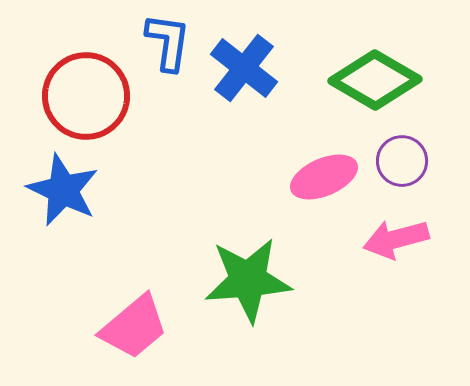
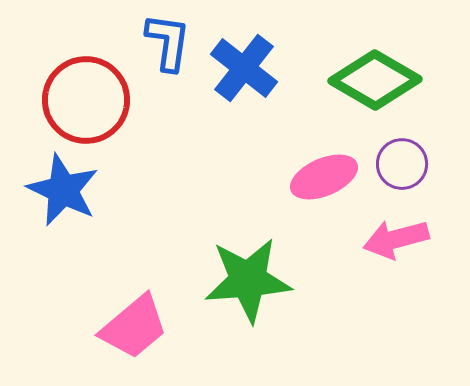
red circle: moved 4 px down
purple circle: moved 3 px down
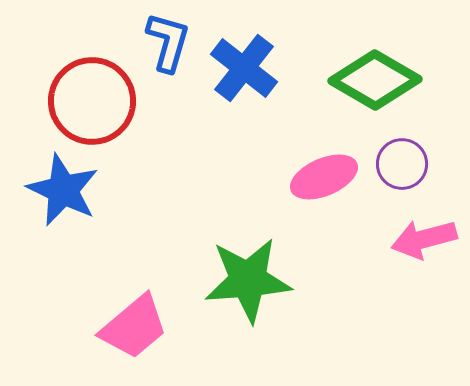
blue L-shape: rotated 8 degrees clockwise
red circle: moved 6 px right, 1 px down
pink arrow: moved 28 px right
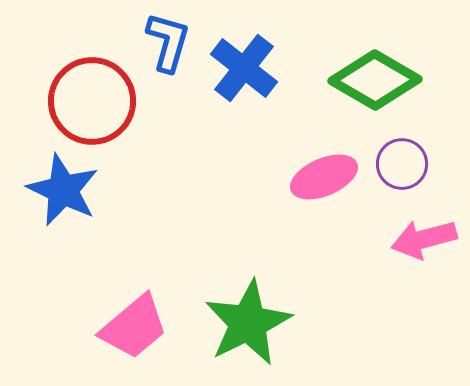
green star: moved 43 px down; rotated 22 degrees counterclockwise
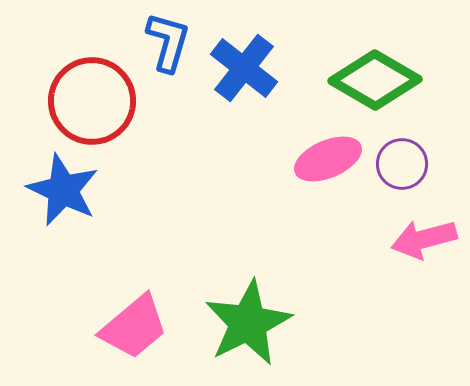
pink ellipse: moved 4 px right, 18 px up
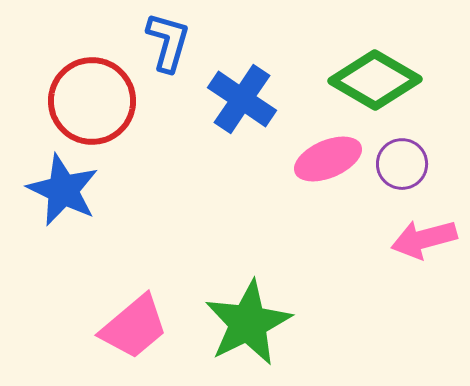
blue cross: moved 2 px left, 31 px down; rotated 4 degrees counterclockwise
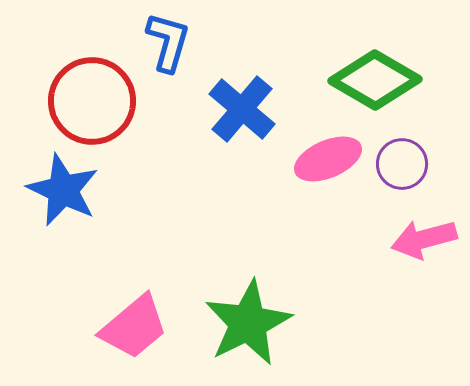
blue cross: moved 10 px down; rotated 6 degrees clockwise
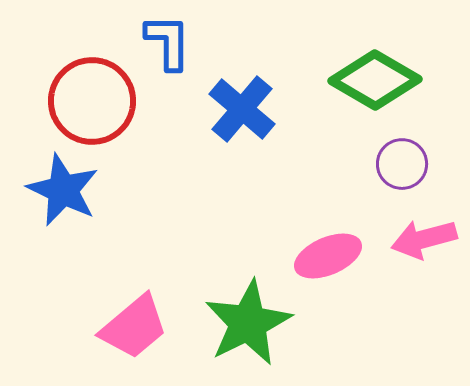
blue L-shape: rotated 16 degrees counterclockwise
pink ellipse: moved 97 px down
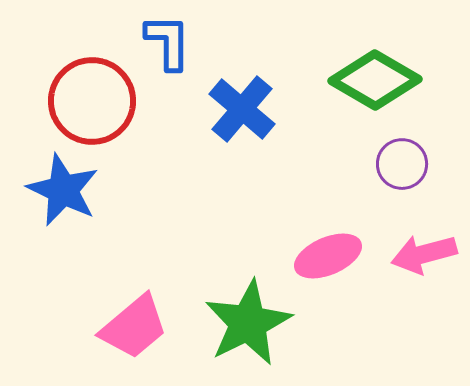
pink arrow: moved 15 px down
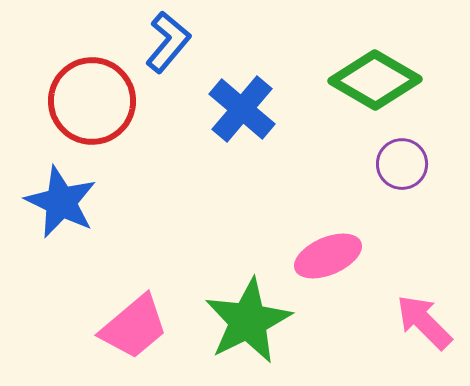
blue L-shape: rotated 40 degrees clockwise
blue star: moved 2 px left, 12 px down
pink arrow: moved 68 px down; rotated 60 degrees clockwise
green star: moved 2 px up
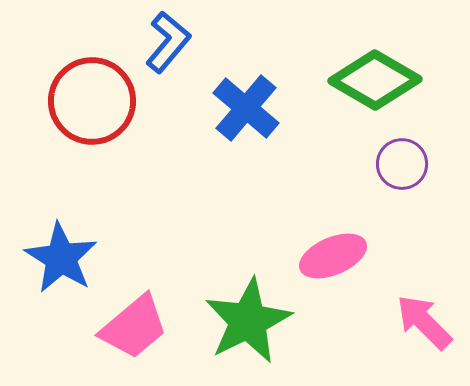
blue cross: moved 4 px right, 1 px up
blue star: moved 56 px down; rotated 6 degrees clockwise
pink ellipse: moved 5 px right
